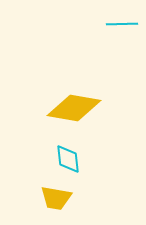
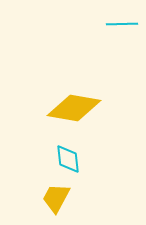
yellow trapezoid: rotated 108 degrees clockwise
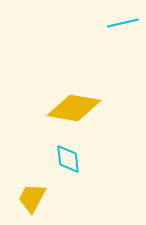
cyan line: moved 1 px right, 1 px up; rotated 12 degrees counterclockwise
yellow trapezoid: moved 24 px left
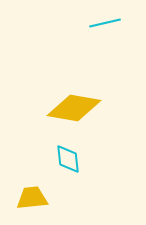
cyan line: moved 18 px left
yellow trapezoid: rotated 56 degrees clockwise
